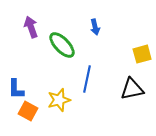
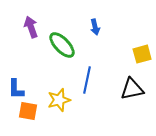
blue line: moved 1 px down
orange square: rotated 18 degrees counterclockwise
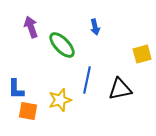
black triangle: moved 12 px left
yellow star: moved 1 px right
